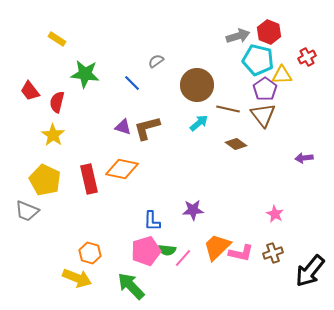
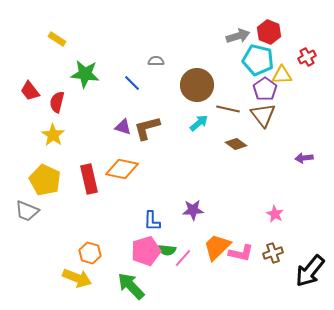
gray semicircle: rotated 35 degrees clockwise
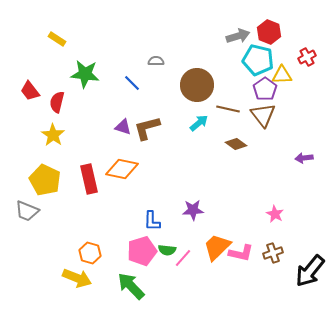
pink pentagon: moved 4 px left
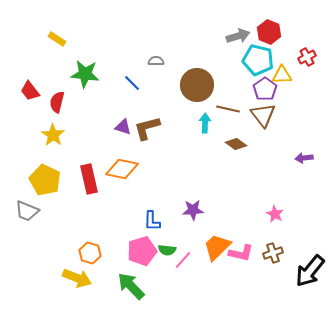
cyan arrow: moved 6 px right; rotated 48 degrees counterclockwise
pink line: moved 2 px down
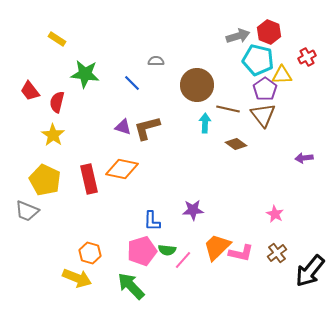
brown cross: moved 4 px right; rotated 18 degrees counterclockwise
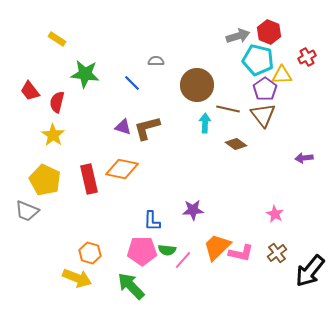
pink pentagon: rotated 16 degrees clockwise
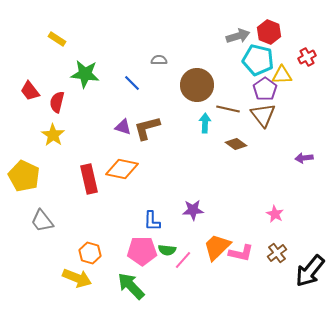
gray semicircle: moved 3 px right, 1 px up
yellow pentagon: moved 21 px left, 4 px up
gray trapezoid: moved 15 px right, 10 px down; rotated 30 degrees clockwise
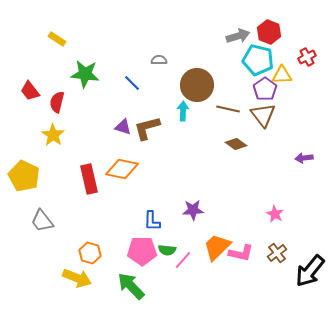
cyan arrow: moved 22 px left, 12 px up
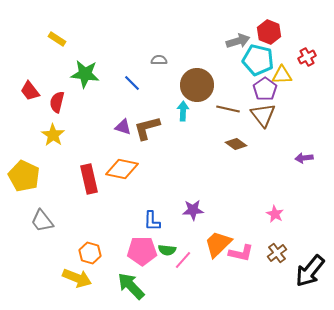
gray arrow: moved 5 px down
orange trapezoid: moved 1 px right, 3 px up
